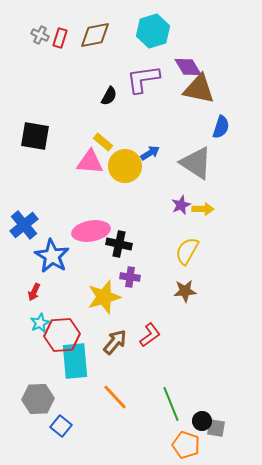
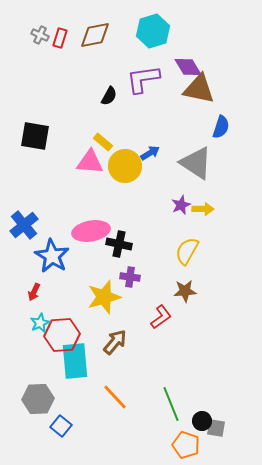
red L-shape: moved 11 px right, 18 px up
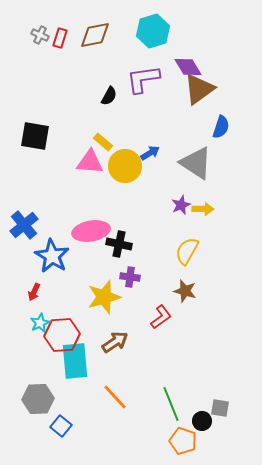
brown triangle: rotated 48 degrees counterclockwise
brown star: rotated 20 degrees clockwise
brown arrow: rotated 16 degrees clockwise
gray square: moved 4 px right, 20 px up
orange pentagon: moved 3 px left, 4 px up
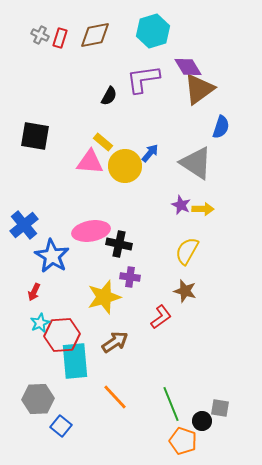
blue arrow: rotated 18 degrees counterclockwise
purple star: rotated 24 degrees counterclockwise
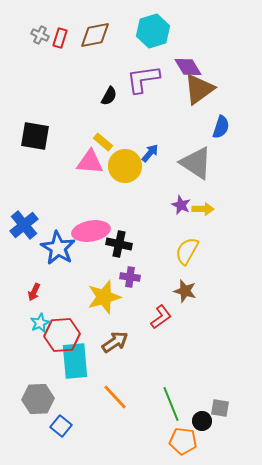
blue star: moved 6 px right, 8 px up
orange pentagon: rotated 12 degrees counterclockwise
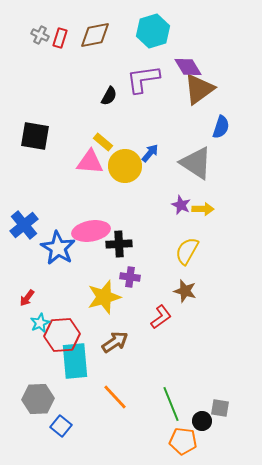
black cross: rotated 15 degrees counterclockwise
red arrow: moved 7 px left, 6 px down; rotated 12 degrees clockwise
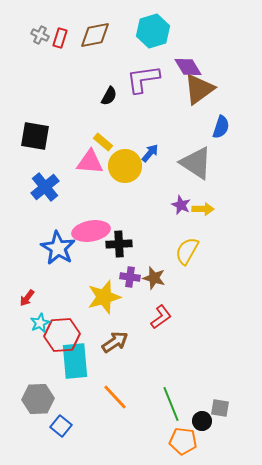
blue cross: moved 21 px right, 38 px up
brown star: moved 31 px left, 13 px up
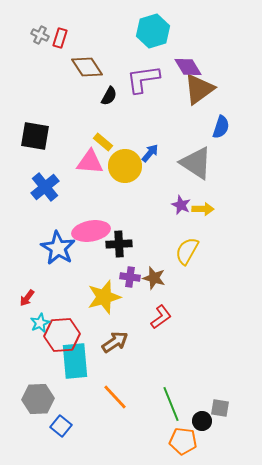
brown diamond: moved 8 px left, 32 px down; rotated 68 degrees clockwise
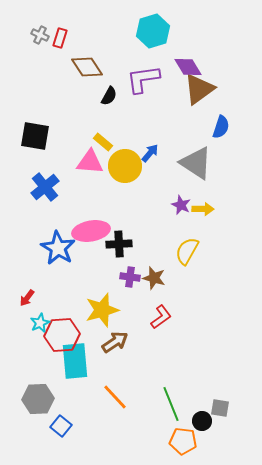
yellow star: moved 2 px left, 13 px down
